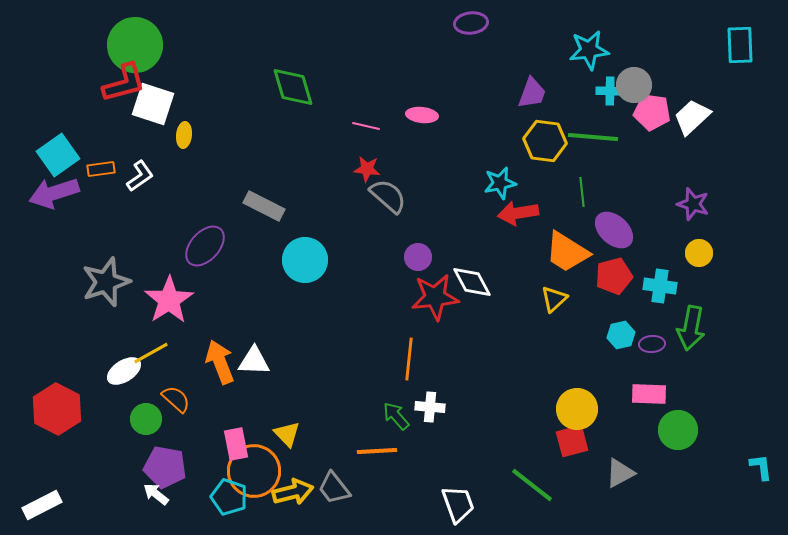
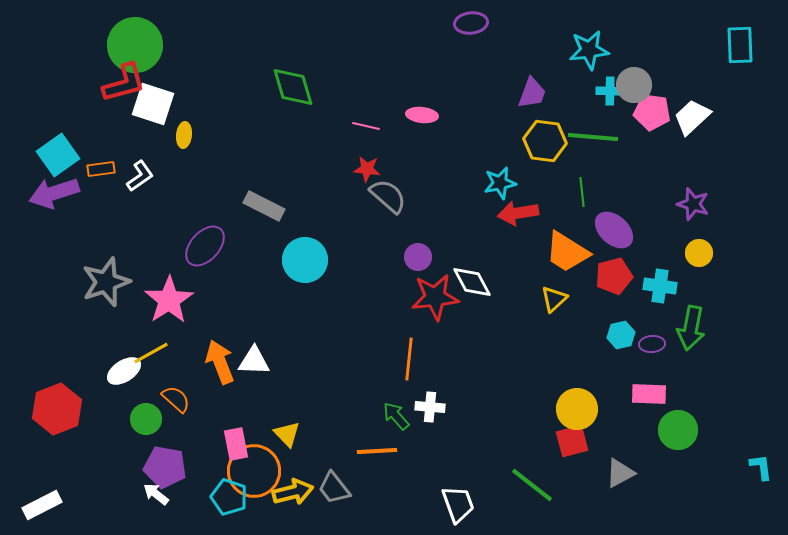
red hexagon at (57, 409): rotated 12 degrees clockwise
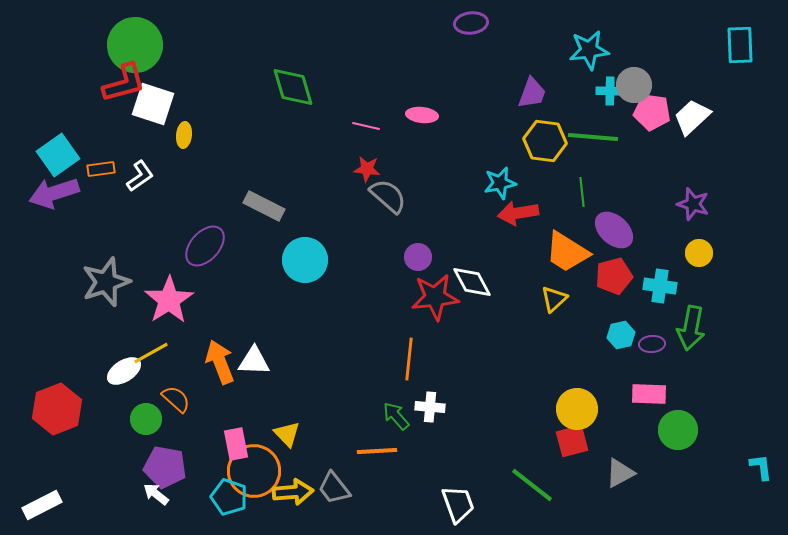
yellow arrow at (293, 492): rotated 9 degrees clockwise
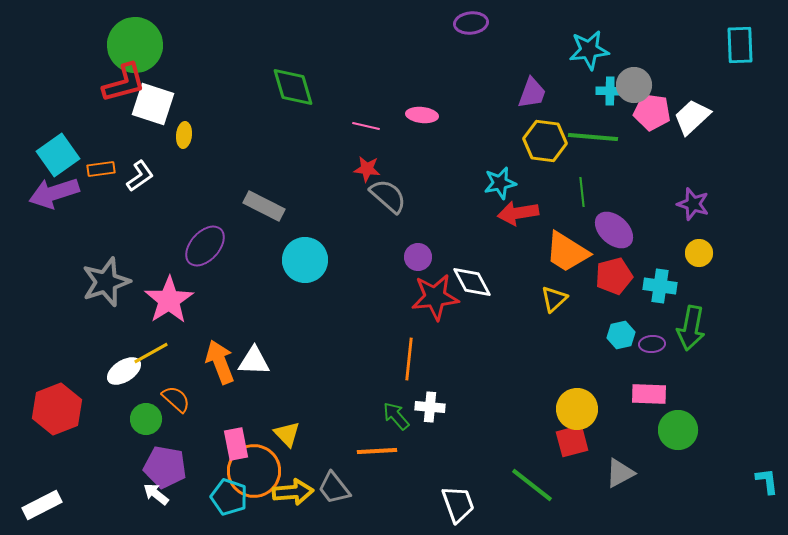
cyan L-shape at (761, 467): moved 6 px right, 14 px down
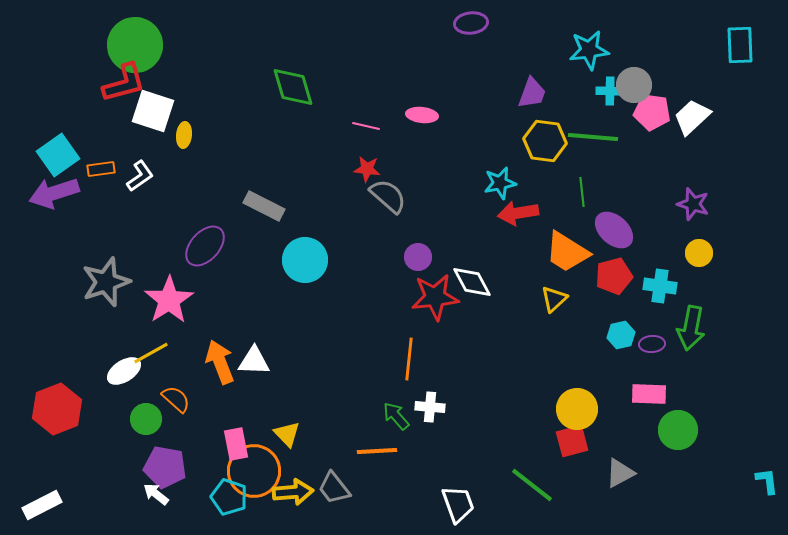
white square at (153, 104): moved 7 px down
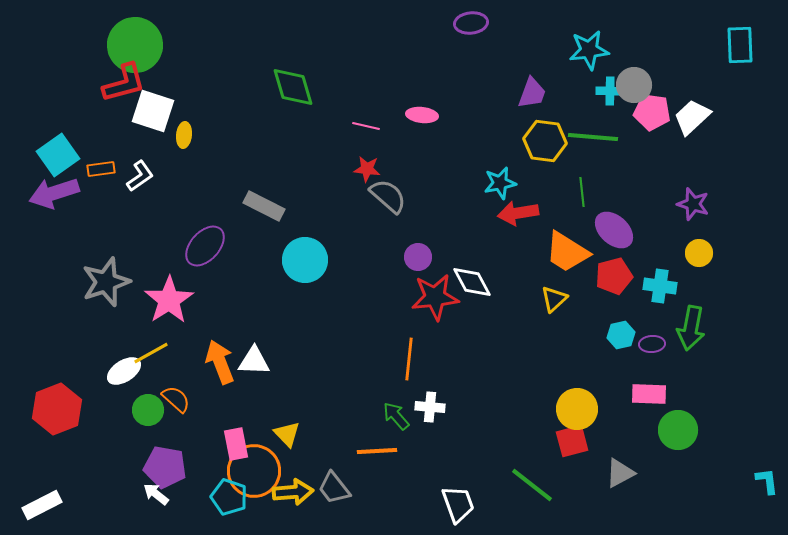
green circle at (146, 419): moved 2 px right, 9 px up
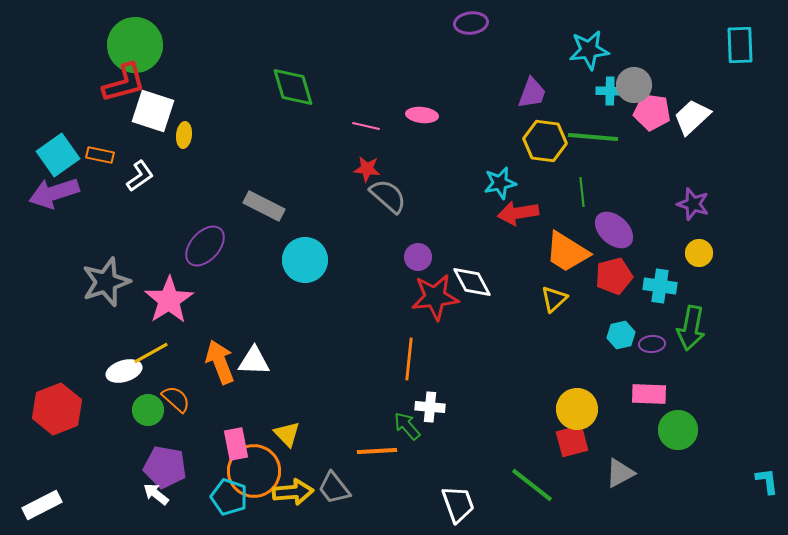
orange rectangle at (101, 169): moved 1 px left, 14 px up; rotated 20 degrees clockwise
white ellipse at (124, 371): rotated 16 degrees clockwise
green arrow at (396, 416): moved 11 px right, 10 px down
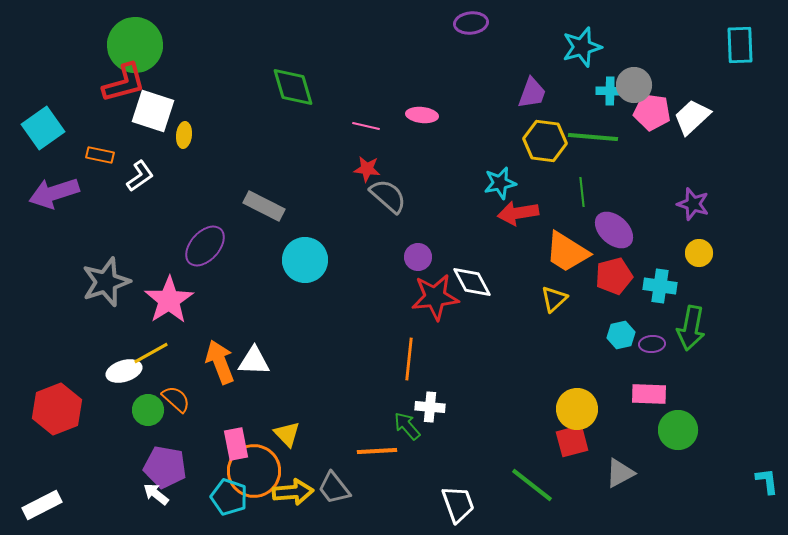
cyan star at (589, 50): moved 7 px left, 3 px up; rotated 9 degrees counterclockwise
cyan square at (58, 155): moved 15 px left, 27 px up
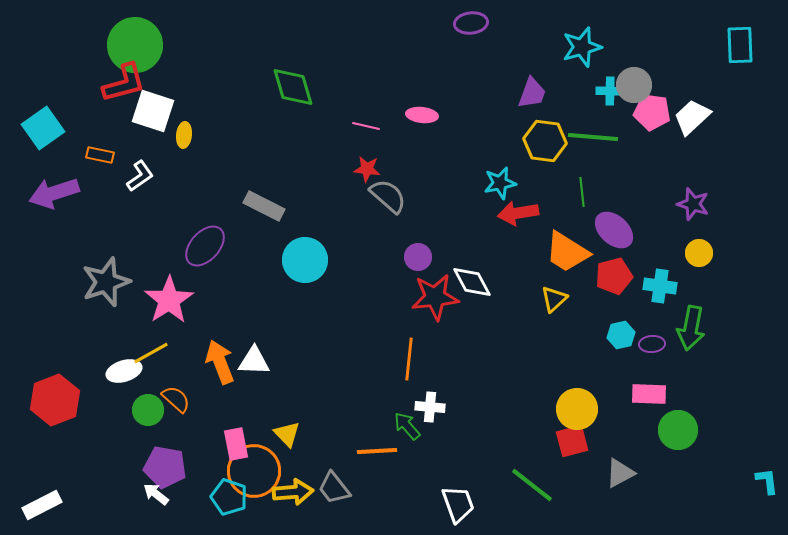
red hexagon at (57, 409): moved 2 px left, 9 px up
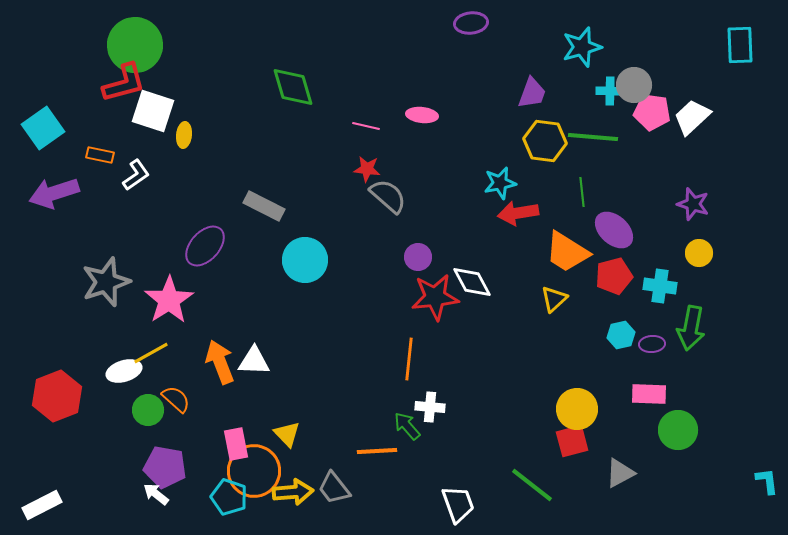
white L-shape at (140, 176): moved 4 px left, 1 px up
red hexagon at (55, 400): moved 2 px right, 4 px up
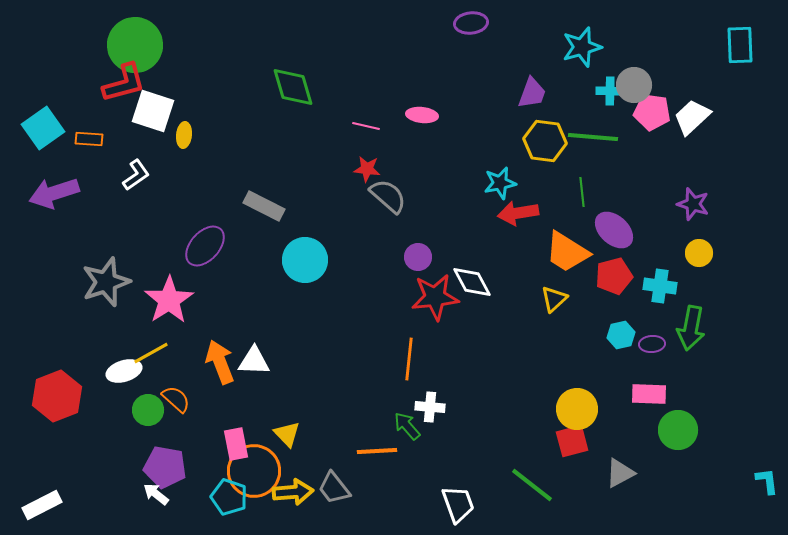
orange rectangle at (100, 155): moved 11 px left, 16 px up; rotated 8 degrees counterclockwise
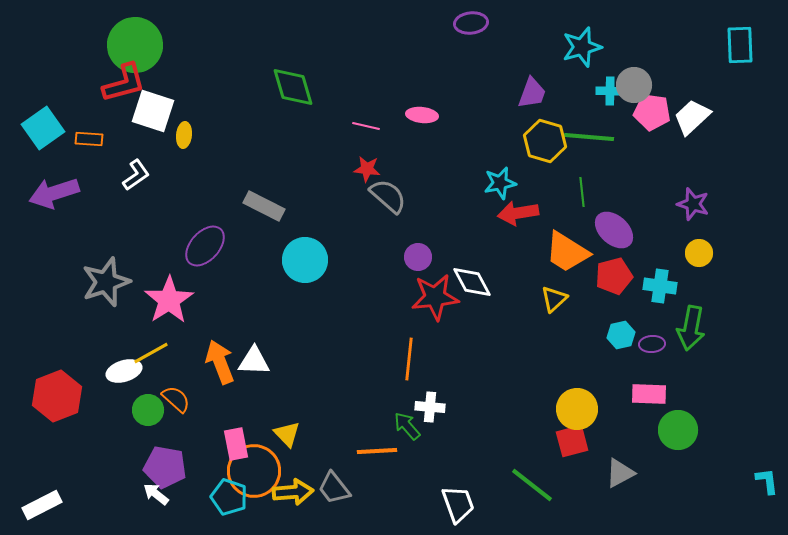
green line at (593, 137): moved 4 px left
yellow hexagon at (545, 141): rotated 9 degrees clockwise
